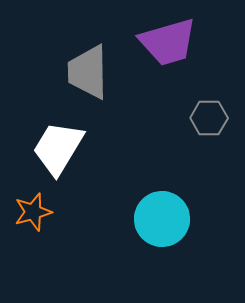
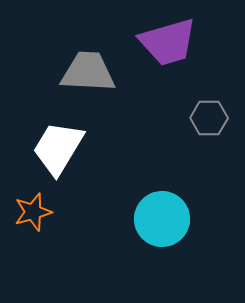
gray trapezoid: rotated 94 degrees clockwise
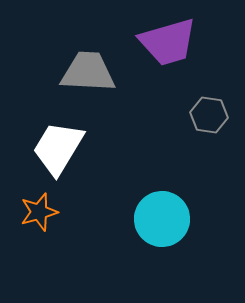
gray hexagon: moved 3 px up; rotated 9 degrees clockwise
orange star: moved 6 px right
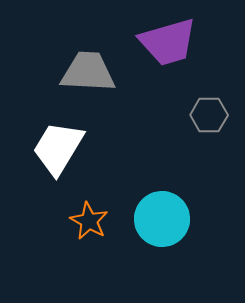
gray hexagon: rotated 9 degrees counterclockwise
orange star: moved 50 px right, 9 px down; rotated 27 degrees counterclockwise
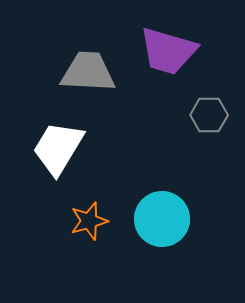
purple trapezoid: moved 9 px down; rotated 32 degrees clockwise
orange star: rotated 27 degrees clockwise
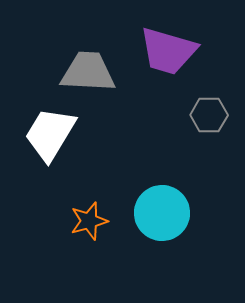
white trapezoid: moved 8 px left, 14 px up
cyan circle: moved 6 px up
